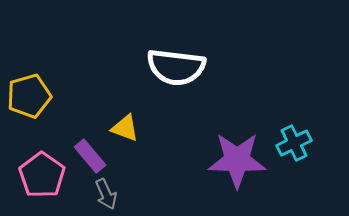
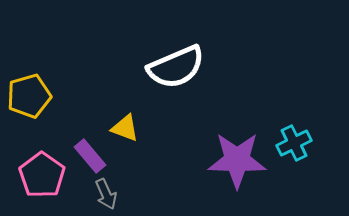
white semicircle: rotated 30 degrees counterclockwise
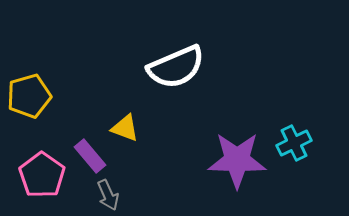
gray arrow: moved 2 px right, 1 px down
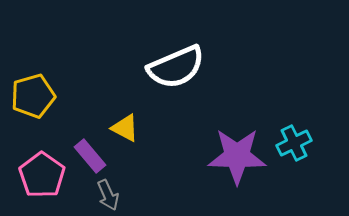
yellow pentagon: moved 4 px right
yellow triangle: rotated 8 degrees clockwise
purple star: moved 4 px up
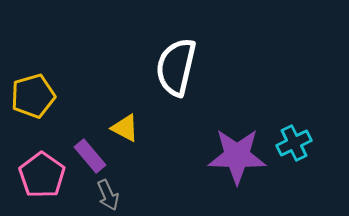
white semicircle: rotated 126 degrees clockwise
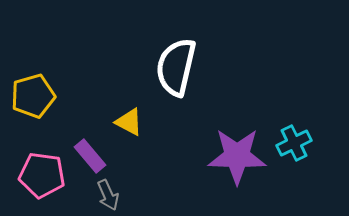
yellow triangle: moved 4 px right, 6 px up
pink pentagon: rotated 27 degrees counterclockwise
